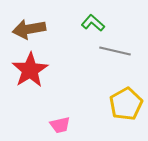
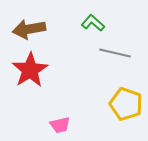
gray line: moved 2 px down
yellow pentagon: rotated 24 degrees counterclockwise
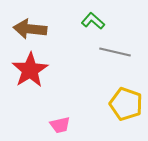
green L-shape: moved 2 px up
brown arrow: moved 1 px right; rotated 16 degrees clockwise
gray line: moved 1 px up
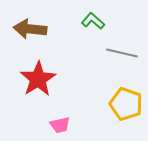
gray line: moved 7 px right, 1 px down
red star: moved 8 px right, 9 px down
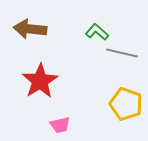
green L-shape: moved 4 px right, 11 px down
red star: moved 2 px right, 2 px down
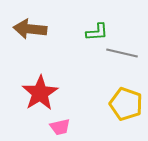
green L-shape: rotated 135 degrees clockwise
red star: moved 12 px down
pink trapezoid: moved 2 px down
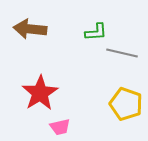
green L-shape: moved 1 px left
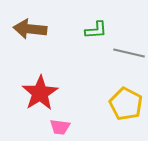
green L-shape: moved 2 px up
gray line: moved 7 px right
yellow pentagon: rotated 8 degrees clockwise
pink trapezoid: rotated 20 degrees clockwise
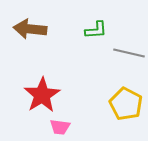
red star: moved 2 px right, 2 px down
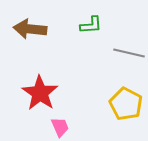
green L-shape: moved 5 px left, 5 px up
red star: moved 2 px left, 2 px up; rotated 6 degrees counterclockwise
pink trapezoid: rotated 120 degrees counterclockwise
